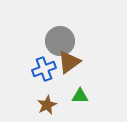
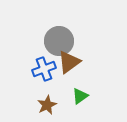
gray circle: moved 1 px left
green triangle: rotated 36 degrees counterclockwise
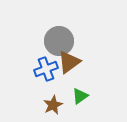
blue cross: moved 2 px right
brown star: moved 6 px right
